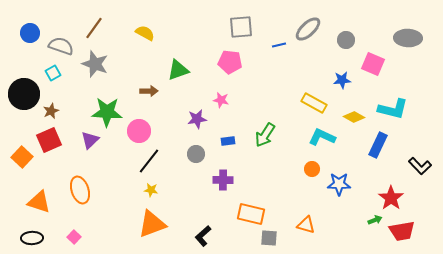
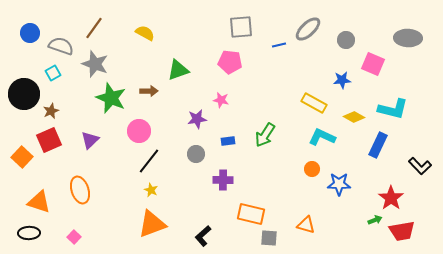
green star at (107, 112): moved 4 px right, 14 px up; rotated 20 degrees clockwise
yellow star at (151, 190): rotated 16 degrees clockwise
black ellipse at (32, 238): moved 3 px left, 5 px up
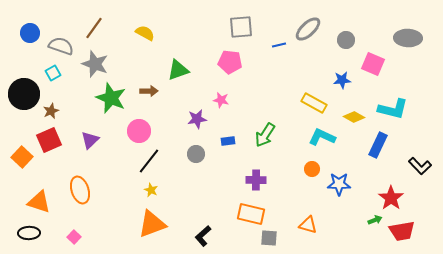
purple cross at (223, 180): moved 33 px right
orange triangle at (306, 225): moved 2 px right
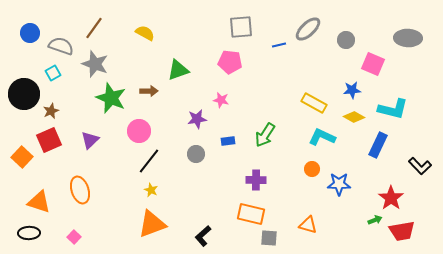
blue star at (342, 80): moved 10 px right, 10 px down
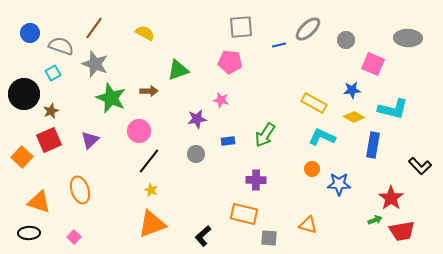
blue rectangle at (378, 145): moved 5 px left; rotated 15 degrees counterclockwise
orange rectangle at (251, 214): moved 7 px left
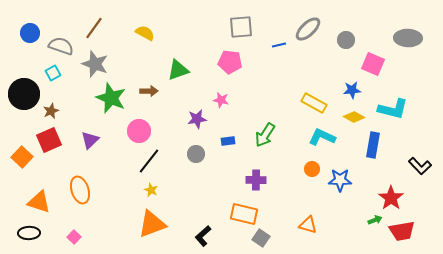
blue star at (339, 184): moved 1 px right, 4 px up
gray square at (269, 238): moved 8 px left; rotated 30 degrees clockwise
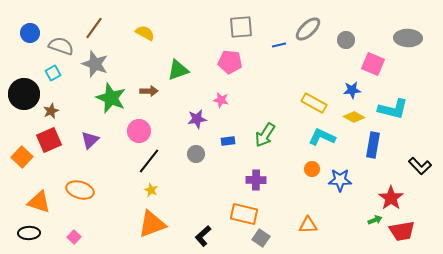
orange ellipse at (80, 190): rotated 56 degrees counterclockwise
orange triangle at (308, 225): rotated 18 degrees counterclockwise
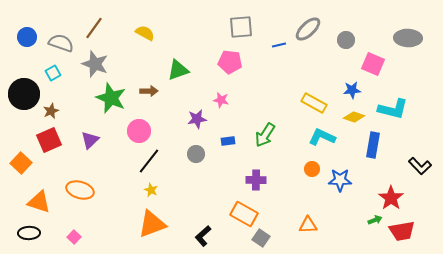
blue circle at (30, 33): moved 3 px left, 4 px down
gray semicircle at (61, 46): moved 3 px up
yellow diamond at (354, 117): rotated 10 degrees counterclockwise
orange square at (22, 157): moved 1 px left, 6 px down
orange rectangle at (244, 214): rotated 16 degrees clockwise
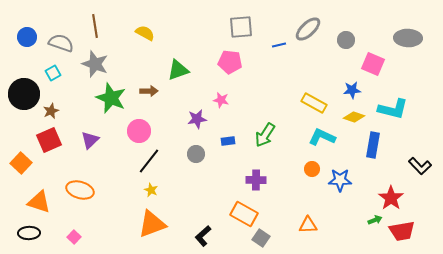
brown line at (94, 28): moved 1 px right, 2 px up; rotated 45 degrees counterclockwise
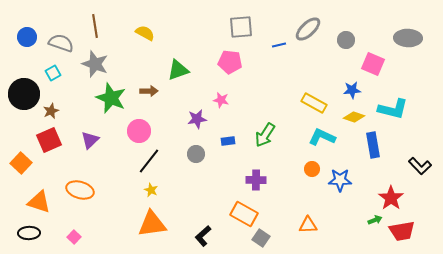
blue rectangle at (373, 145): rotated 20 degrees counterclockwise
orange triangle at (152, 224): rotated 12 degrees clockwise
